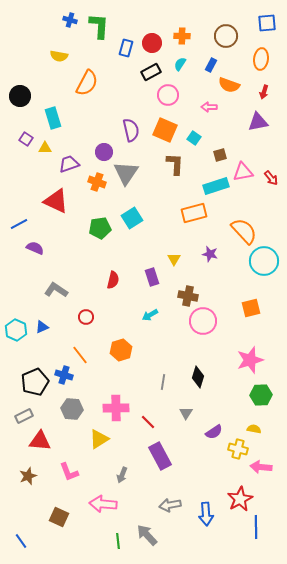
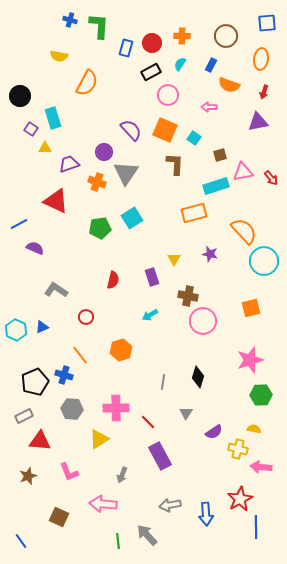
purple semicircle at (131, 130): rotated 30 degrees counterclockwise
purple square at (26, 139): moved 5 px right, 10 px up
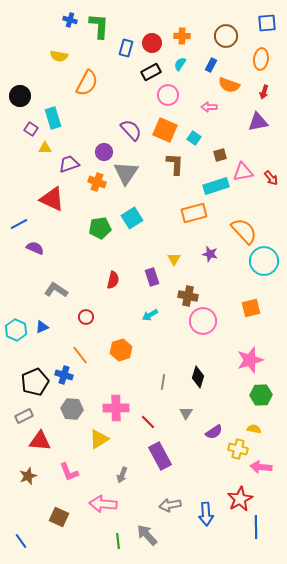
red triangle at (56, 201): moved 4 px left, 2 px up
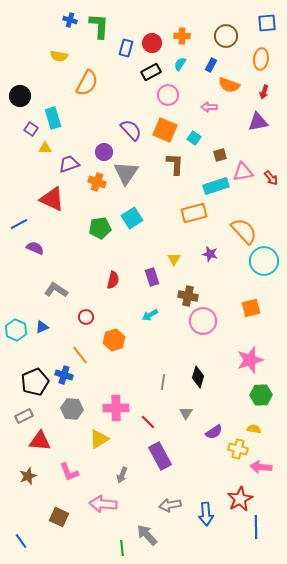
orange hexagon at (121, 350): moved 7 px left, 10 px up
green line at (118, 541): moved 4 px right, 7 px down
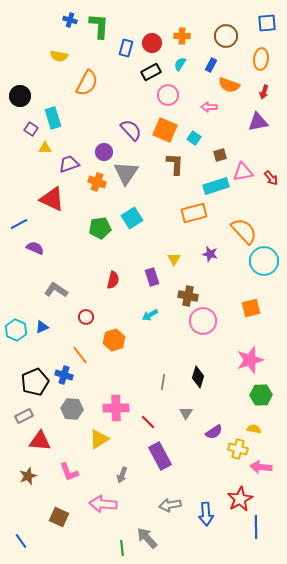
gray arrow at (147, 535): moved 3 px down
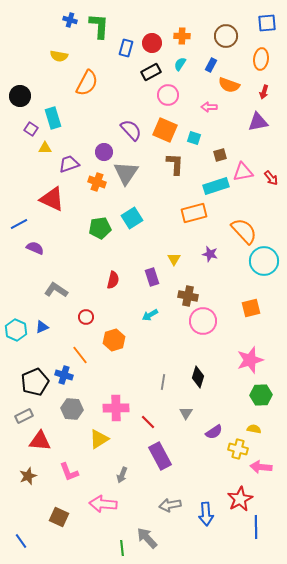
cyan square at (194, 138): rotated 16 degrees counterclockwise
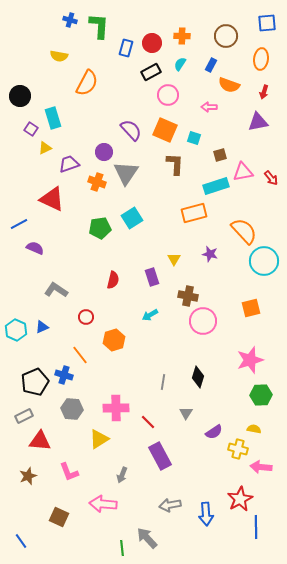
yellow triangle at (45, 148): rotated 24 degrees counterclockwise
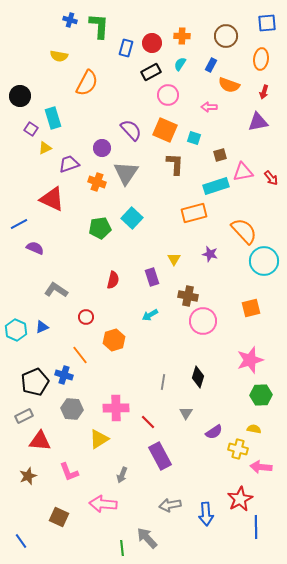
purple circle at (104, 152): moved 2 px left, 4 px up
cyan square at (132, 218): rotated 15 degrees counterclockwise
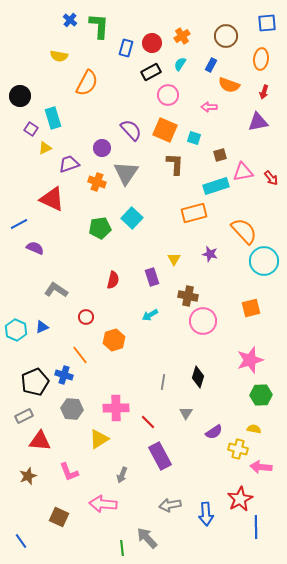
blue cross at (70, 20): rotated 24 degrees clockwise
orange cross at (182, 36): rotated 35 degrees counterclockwise
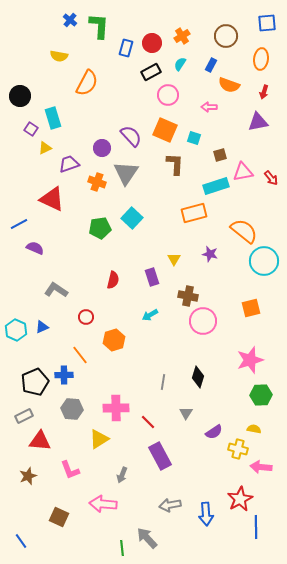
purple semicircle at (131, 130): moved 6 px down
orange semicircle at (244, 231): rotated 8 degrees counterclockwise
blue cross at (64, 375): rotated 18 degrees counterclockwise
pink L-shape at (69, 472): moved 1 px right, 2 px up
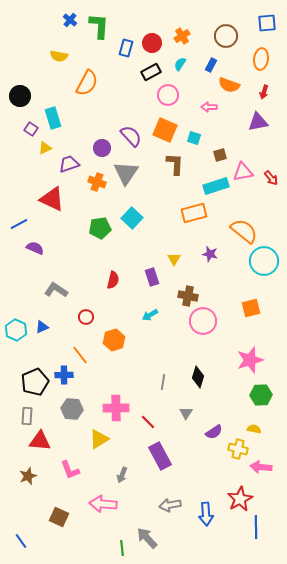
gray rectangle at (24, 416): moved 3 px right; rotated 60 degrees counterclockwise
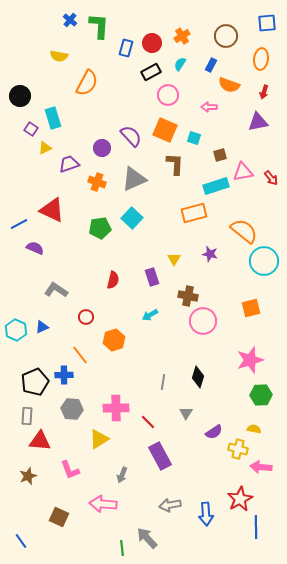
gray triangle at (126, 173): moved 8 px right, 6 px down; rotated 32 degrees clockwise
red triangle at (52, 199): moved 11 px down
